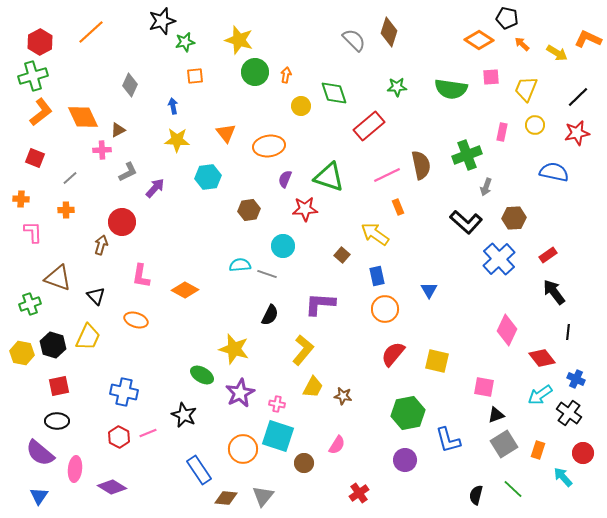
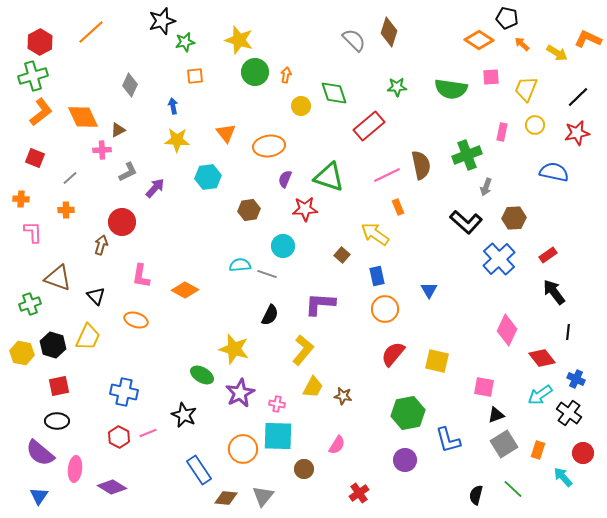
cyan square at (278, 436): rotated 16 degrees counterclockwise
brown circle at (304, 463): moved 6 px down
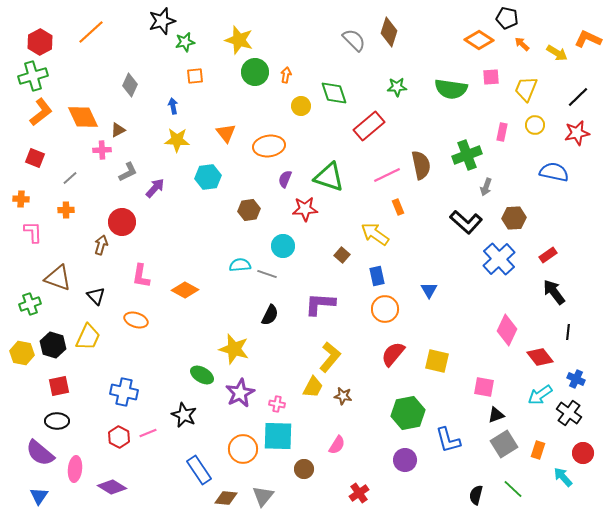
yellow L-shape at (303, 350): moved 27 px right, 7 px down
red diamond at (542, 358): moved 2 px left, 1 px up
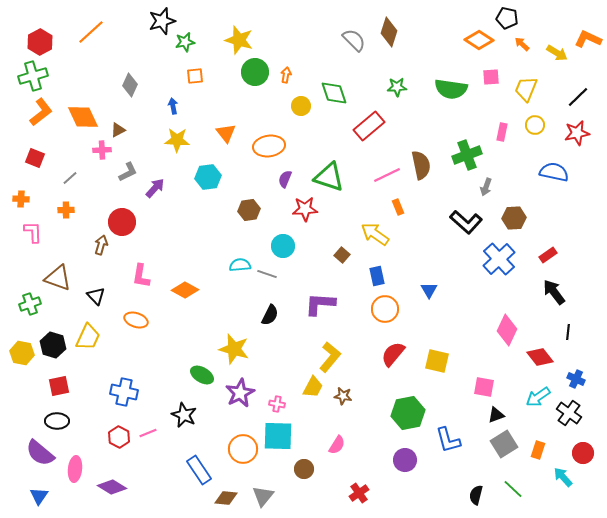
cyan arrow at (540, 395): moved 2 px left, 2 px down
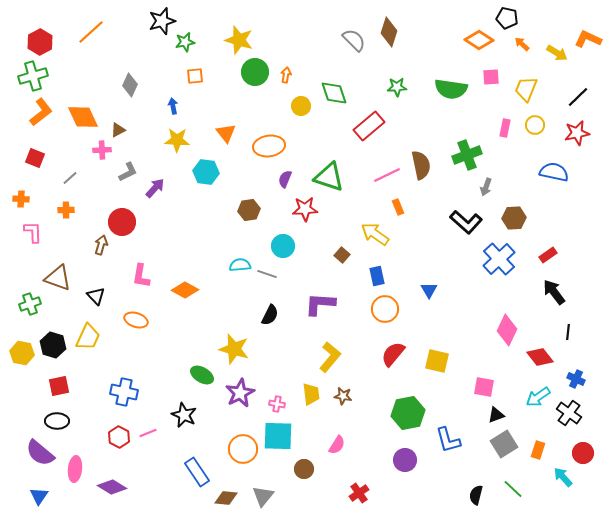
pink rectangle at (502, 132): moved 3 px right, 4 px up
cyan hexagon at (208, 177): moved 2 px left, 5 px up; rotated 15 degrees clockwise
yellow trapezoid at (313, 387): moved 2 px left, 7 px down; rotated 35 degrees counterclockwise
blue rectangle at (199, 470): moved 2 px left, 2 px down
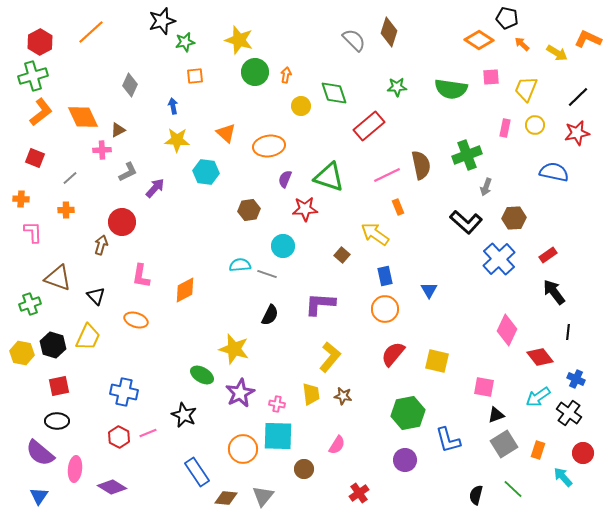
orange triangle at (226, 133): rotated 10 degrees counterclockwise
blue rectangle at (377, 276): moved 8 px right
orange diamond at (185, 290): rotated 56 degrees counterclockwise
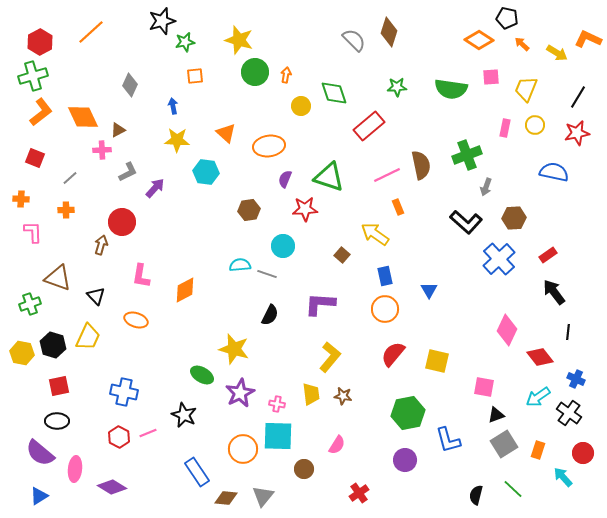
black line at (578, 97): rotated 15 degrees counterclockwise
blue triangle at (39, 496): rotated 24 degrees clockwise
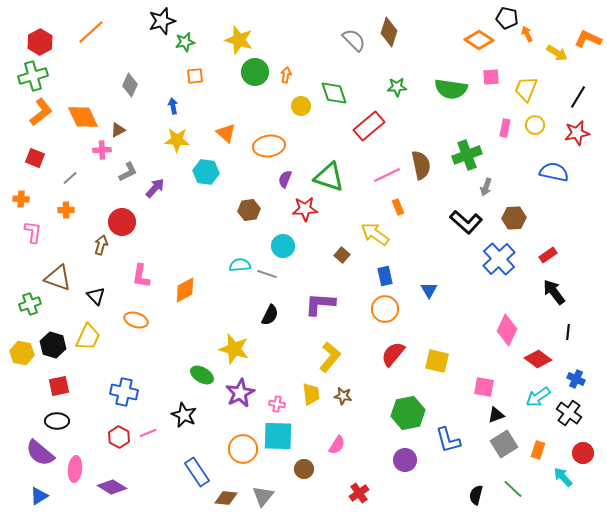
orange arrow at (522, 44): moved 5 px right, 10 px up; rotated 21 degrees clockwise
pink L-shape at (33, 232): rotated 10 degrees clockwise
red diamond at (540, 357): moved 2 px left, 2 px down; rotated 16 degrees counterclockwise
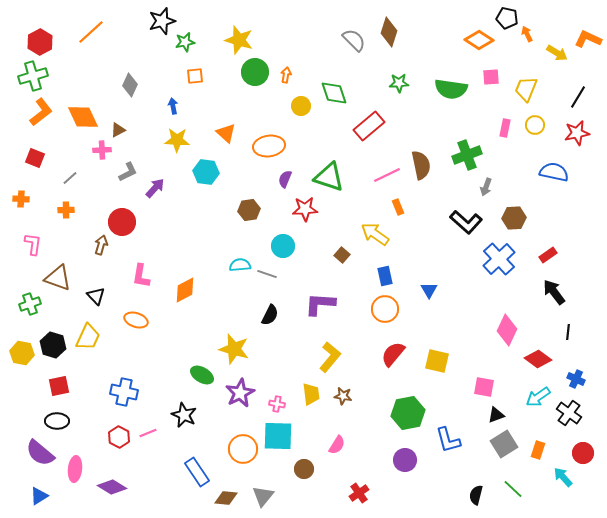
green star at (397, 87): moved 2 px right, 4 px up
pink L-shape at (33, 232): moved 12 px down
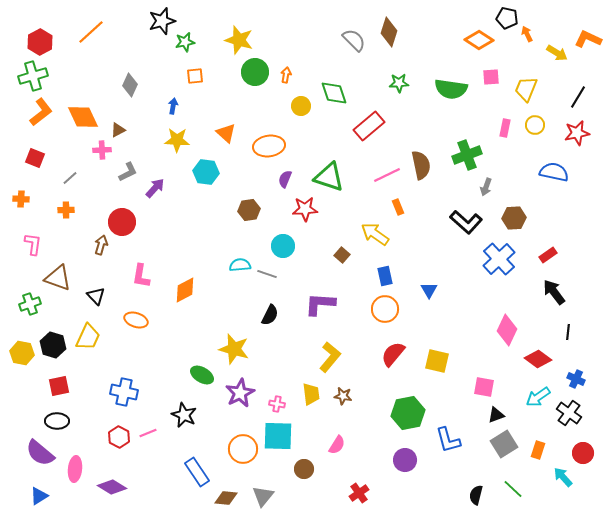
blue arrow at (173, 106): rotated 21 degrees clockwise
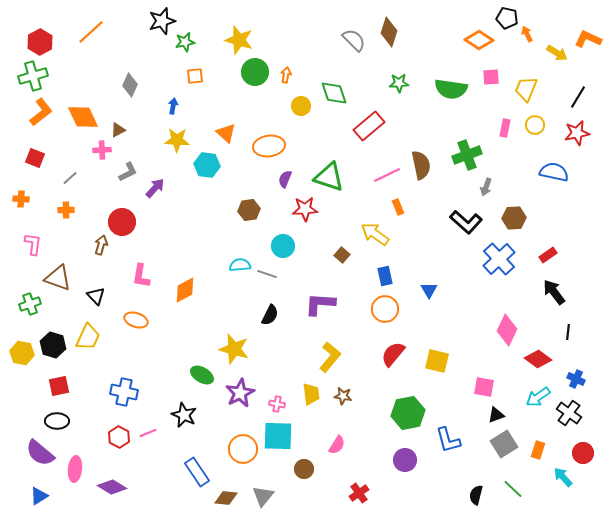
cyan hexagon at (206, 172): moved 1 px right, 7 px up
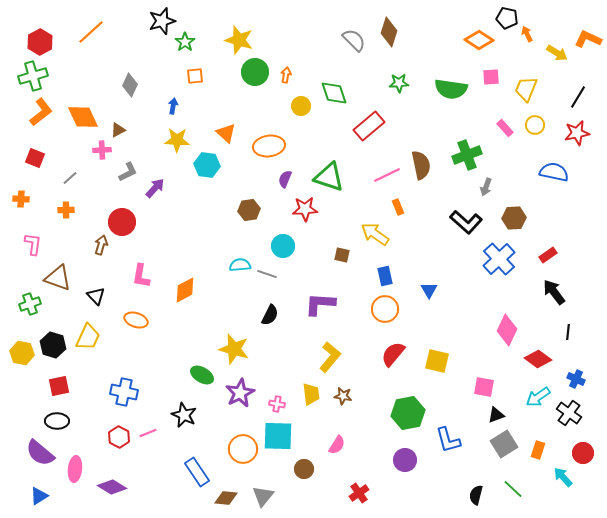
green star at (185, 42): rotated 24 degrees counterclockwise
pink rectangle at (505, 128): rotated 54 degrees counterclockwise
brown square at (342, 255): rotated 28 degrees counterclockwise
